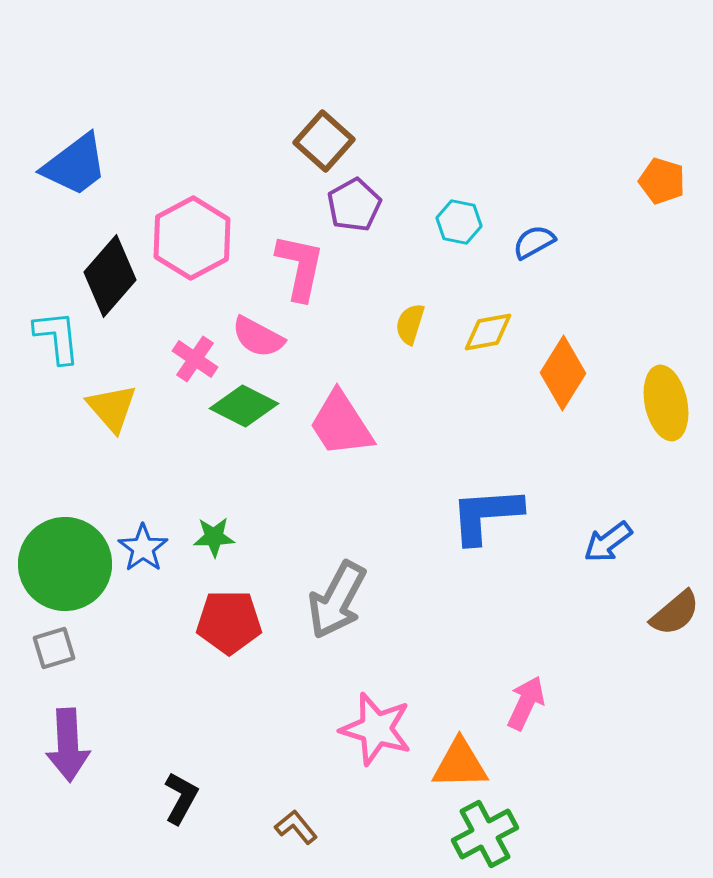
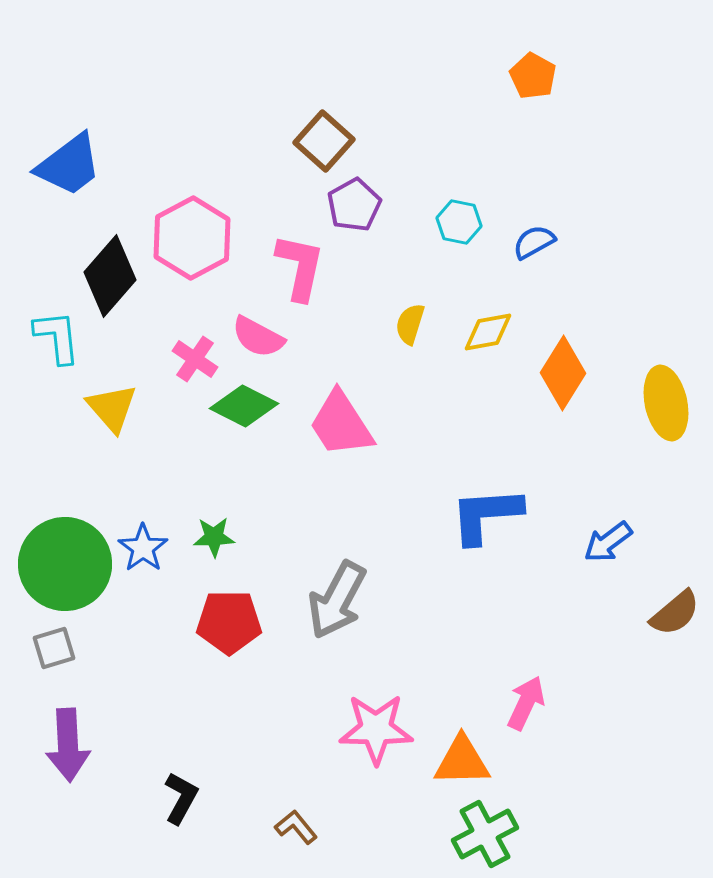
blue trapezoid: moved 6 px left
orange pentagon: moved 129 px left, 105 px up; rotated 12 degrees clockwise
pink star: rotated 16 degrees counterclockwise
orange triangle: moved 2 px right, 3 px up
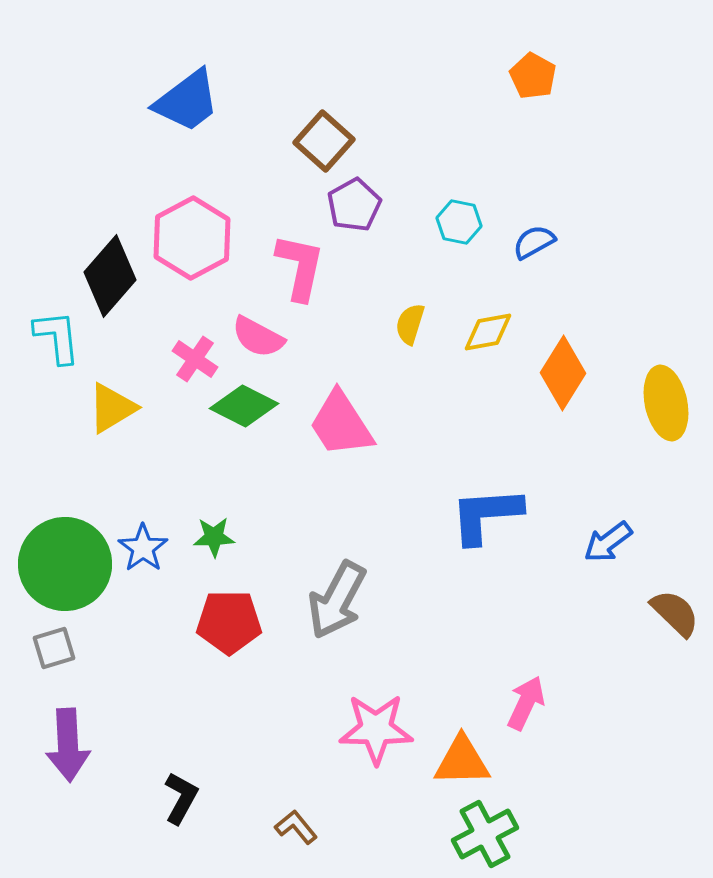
blue trapezoid: moved 118 px right, 64 px up
yellow triangle: rotated 40 degrees clockwise
brown semicircle: rotated 96 degrees counterclockwise
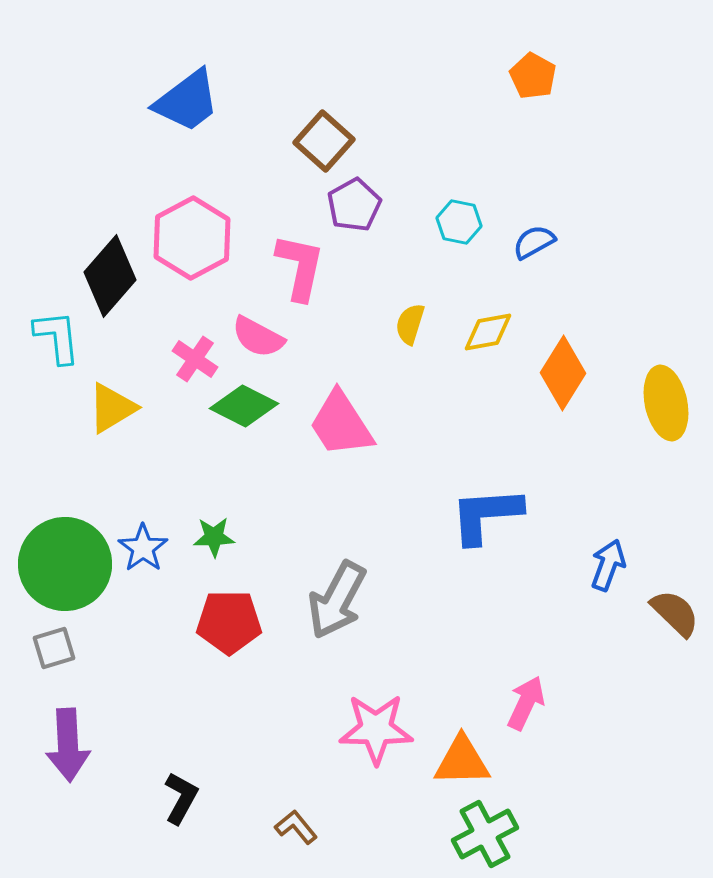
blue arrow: moved 23 px down; rotated 147 degrees clockwise
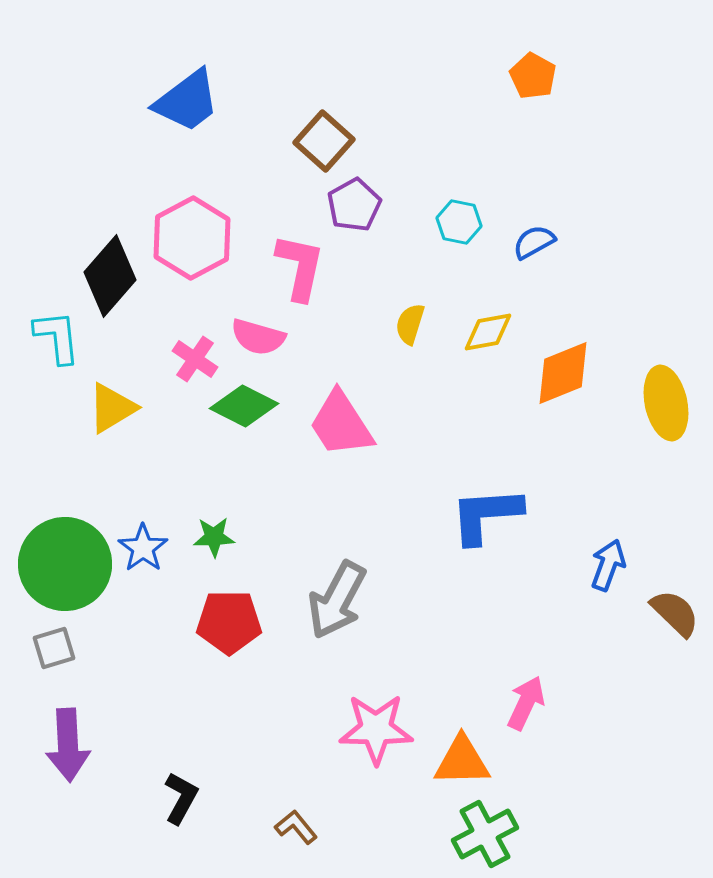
pink semicircle: rotated 12 degrees counterclockwise
orange diamond: rotated 36 degrees clockwise
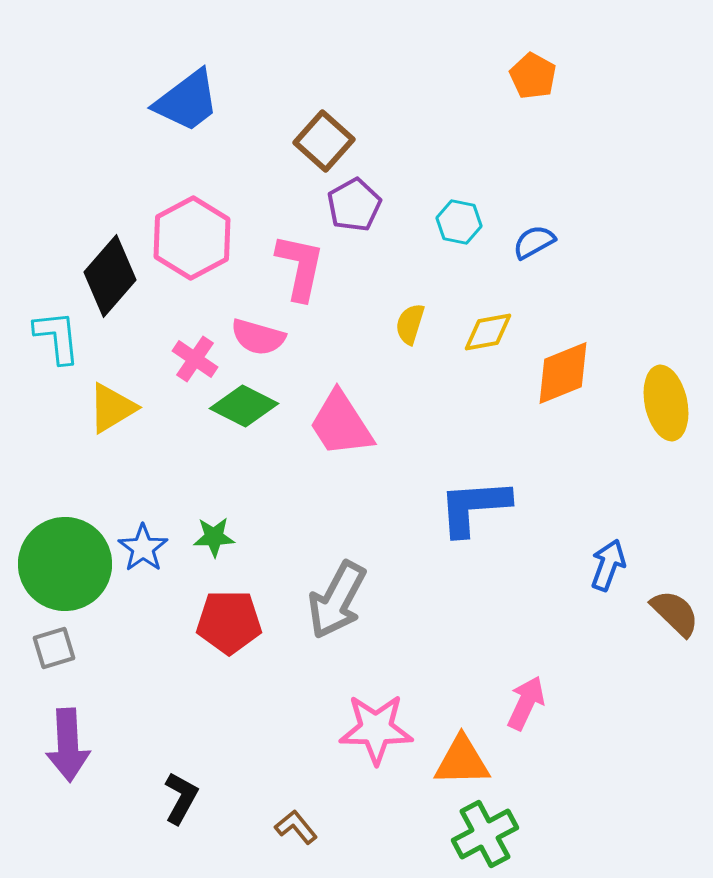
blue L-shape: moved 12 px left, 8 px up
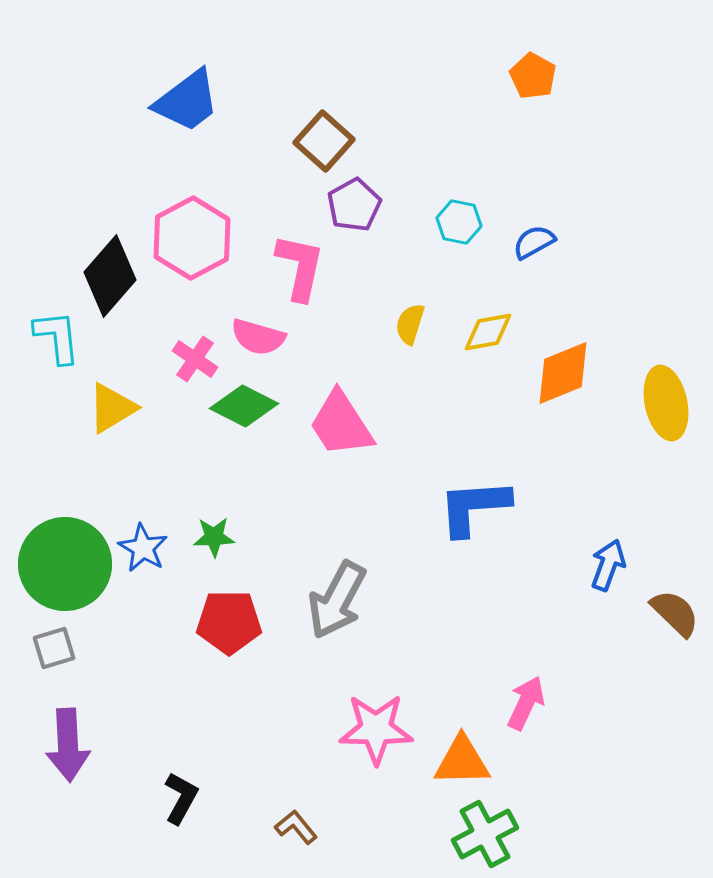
blue star: rotated 6 degrees counterclockwise
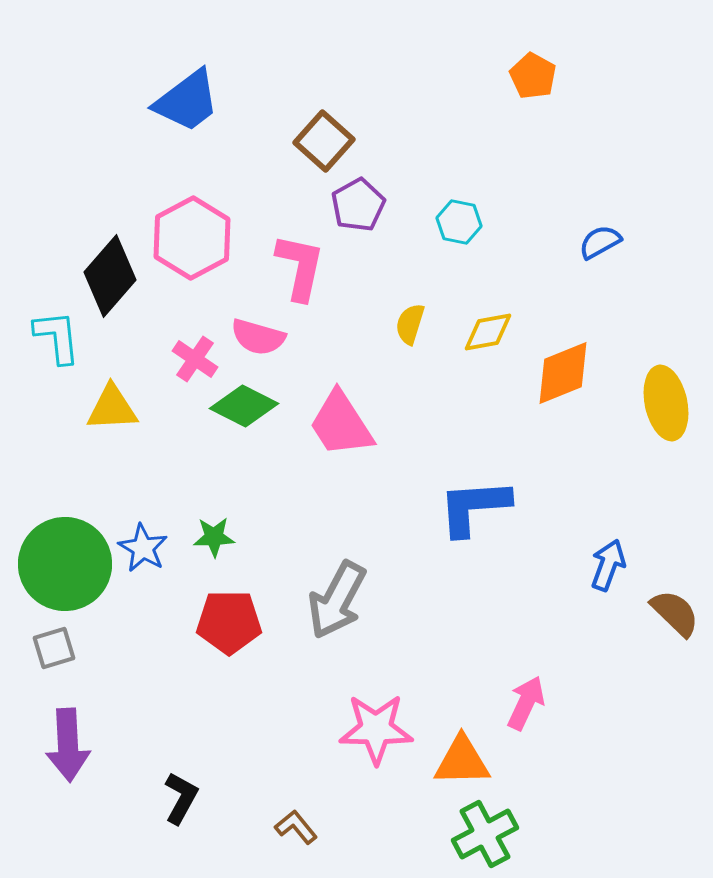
purple pentagon: moved 4 px right
blue semicircle: moved 66 px right
yellow triangle: rotated 28 degrees clockwise
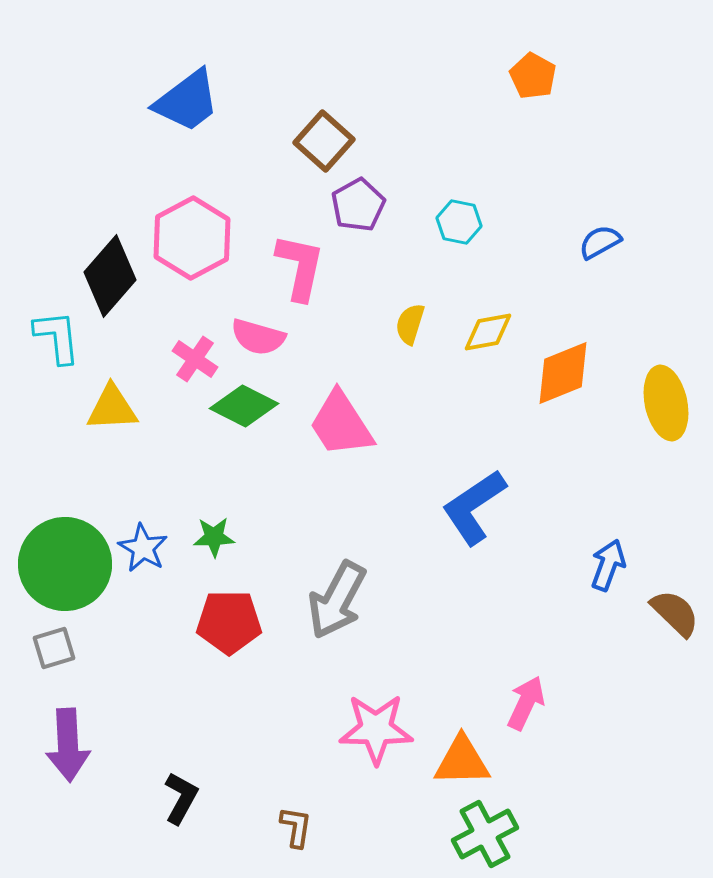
blue L-shape: rotated 30 degrees counterclockwise
brown L-shape: rotated 48 degrees clockwise
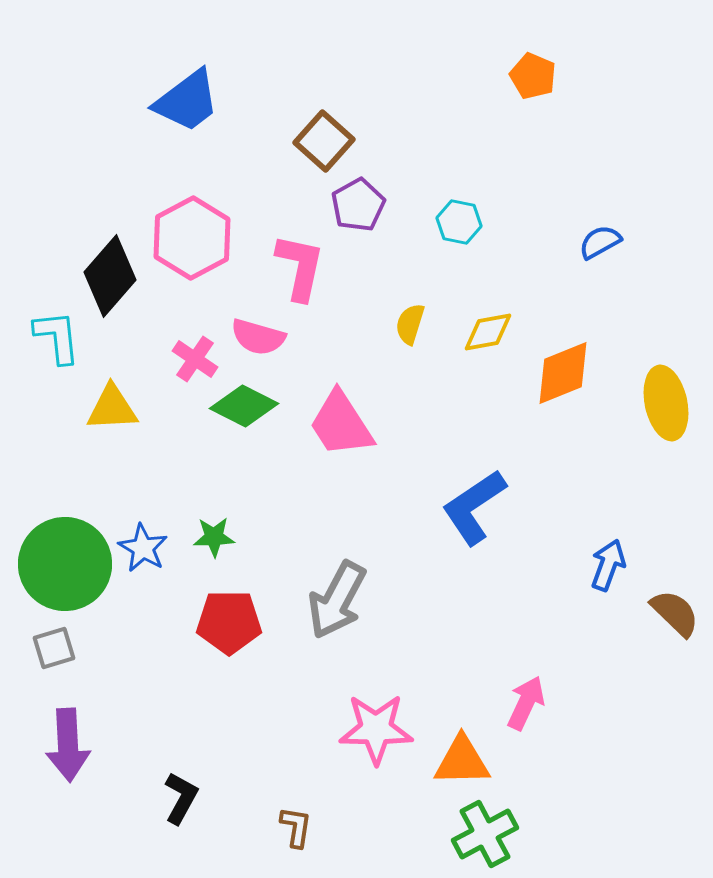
orange pentagon: rotated 6 degrees counterclockwise
